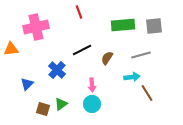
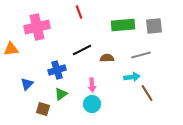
pink cross: moved 1 px right
brown semicircle: rotated 56 degrees clockwise
blue cross: rotated 30 degrees clockwise
green triangle: moved 10 px up
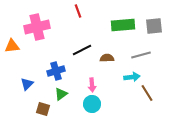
red line: moved 1 px left, 1 px up
orange triangle: moved 1 px right, 3 px up
blue cross: moved 1 px left, 1 px down
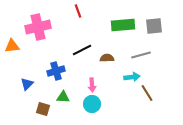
pink cross: moved 1 px right
green triangle: moved 2 px right, 3 px down; rotated 40 degrees clockwise
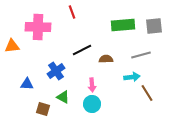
red line: moved 6 px left, 1 px down
pink cross: rotated 15 degrees clockwise
brown semicircle: moved 1 px left, 1 px down
blue cross: rotated 18 degrees counterclockwise
blue triangle: rotated 48 degrees clockwise
green triangle: rotated 24 degrees clockwise
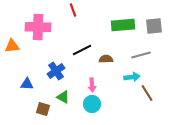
red line: moved 1 px right, 2 px up
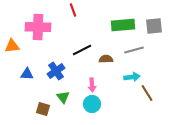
gray line: moved 7 px left, 5 px up
blue triangle: moved 10 px up
green triangle: rotated 24 degrees clockwise
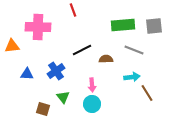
gray line: rotated 36 degrees clockwise
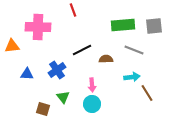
blue cross: moved 1 px right, 1 px up
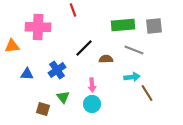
black line: moved 2 px right, 2 px up; rotated 18 degrees counterclockwise
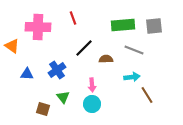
red line: moved 8 px down
orange triangle: rotated 42 degrees clockwise
brown line: moved 2 px down
